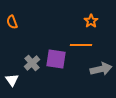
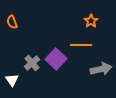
purple square: rotated 35 degrees clockwise
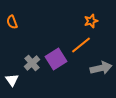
orange star: rotated 16 degrees clockwise
orange line: rotated 40 degrees counterclockwise
purple square: rotated 15 degrees clockwise
gray arrow: moved 1 px up
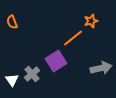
orange line: moved 8 px left, 7 px up
purple square: moved 2 px down
gray cross: moved 11 px down
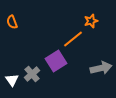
orange line: moved 1 px down
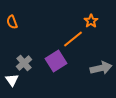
orange star: rotated 16 degrees counterclockwise
gray cross: moved 8 px left, 11 px up
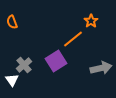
gray cross: moved 2 px down
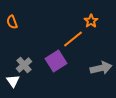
white triangle: moved 1 px right, 1 px down
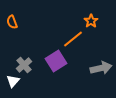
white triangle: rotated 16 degrees clockwise
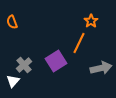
orange line: moved 6 px right, 4 px down; rotated 25 degrees counterclockwise
